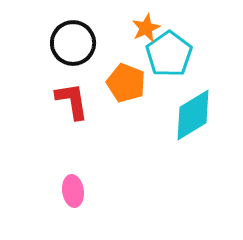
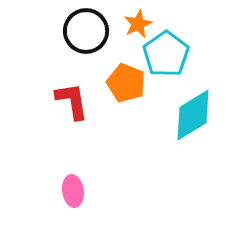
orange star: moved 8 px left, 4 px up
black circle: moved 13 px right, 12 px up
cyan pentagon: moved 3 px left
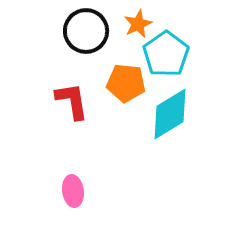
orange pentagon: rotated 15 degrees counterclockwise
cyan diamond: moved 23 px left, 1 px up
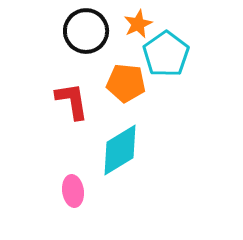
cyan diamond: moved 50 px left, 36 px down
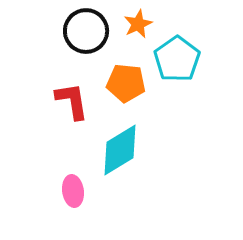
cyan pentagon: moved 11 px right, 5 px down
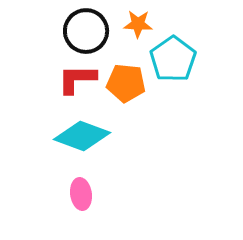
orange star: rotated 28 degrees clockwise
cyan pentagon: moved 4 px left
red L-shape: moved 5 px right, 22 px up; rotated 81 degrees counterclockwise
cyan diamond: moved 38 px left, 14 px up; rotated 52 degrees clockwise
pink ellipse: moved 8 px right, 3 px down
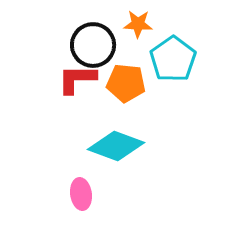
black circle: moved 7 px right, 14 px down
cyan diamond: moved 34 px right, 10 px down
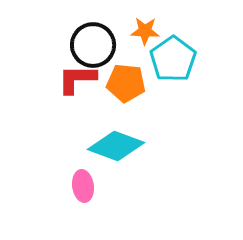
orange star: moved 7 px right, 7 px down
pink ellipse: moved 2 px right, 8 px up
